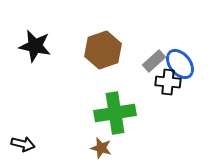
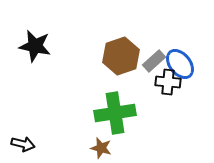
brown hexagon: moved 18 px right, 6 px down
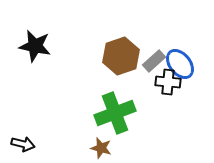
green cross: rotated 12 degrees counterclockwise
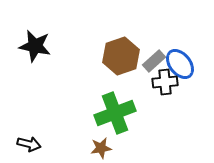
black cross: moved 3 px left; rotated 10 degrees counterclockwise
black arrow: moved 6 px right
brown star: rotated 25 degrees counterclockwise
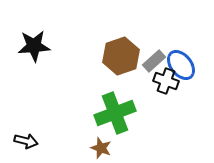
black star: moved 1 px left; rotated 16 degrees counterclockwise
blue ellipse: moved 1 px right, 1 px down
black cross: moved 1 px right, 1 px up; rotated 25 degrees clockwise
black arrow: moved 3 px left, 3 px up
brown star: rotated 30 degrees clockwise
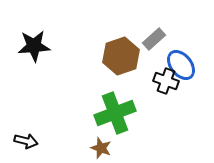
gray rectangle: moved 22 px up
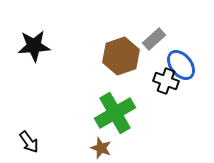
green cross: rotated 9 degrees counterclockwise
black arrow: moved 3 px right, 1 px down; rotated 40 degrees clockwise
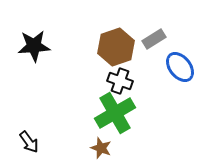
gray rectangle: rotated 10 degrees clockwise
brown hexagon: moved 5 px left, 9 px up
blue ellipse: moved 1 px left, 2 px down
black cross: moved 46 px left
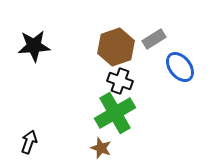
black arrow: rotated 125 degrees counterclockwise
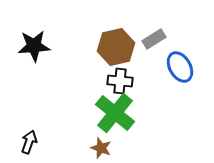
brown hexagon: rotated 6 degrees clockwise
blue ellipse: rotated 8 degrees clockwise
black cross: rotated 15 degrees counterclockwise
green cross: rotated 21 degrees counterclockwise
